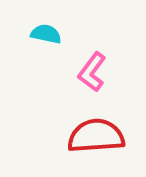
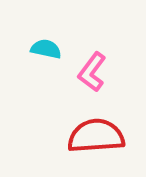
cyan semicircle: moved 15 px down
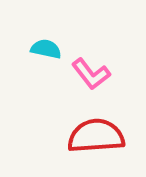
pink L-shape: moved 1 px left, 2 px down; rotated 75 degrees counterclockwise
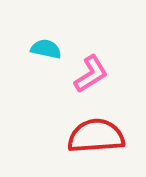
pink L-shape: rotated 84 degrees counterclockwise
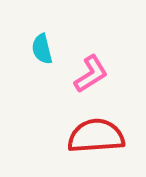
cyan semicircle: moved 4 px left; rotated 116 degrees counterclockwise
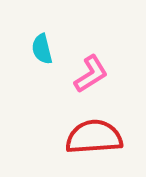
red semicircle: moved 2 px left, 1 px down
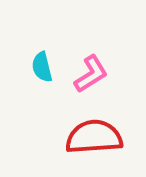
cyan semicircle: moved 18 px down
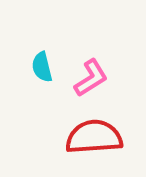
pink L-shape: moved 4 px down
